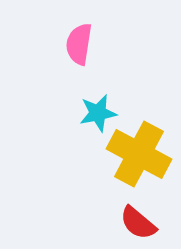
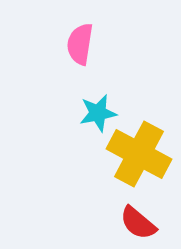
pink semicircle: moved 1 px right
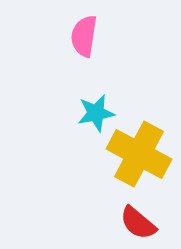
pink semicircle: moved 4 px right, 8 px up
cyan star: moved 2 px left
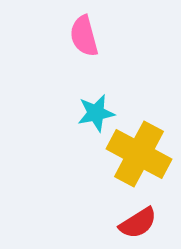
pink semicircle: rotated 24 degrees counterclockwise
red semicircle: rotated 72 degrees counterclockwise
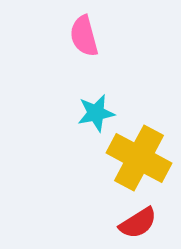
yellow cross: moved 4 px down
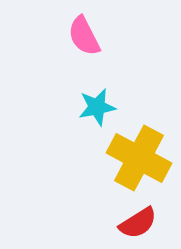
pink semicircle: rotated 12 degrees counterclockwise
cyan star: moved 1 px right, 6 px up
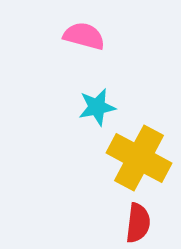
pink semicircle: rotated 132 degrees clockwise
red semicircle: rotated 51 degrees counterclockwise
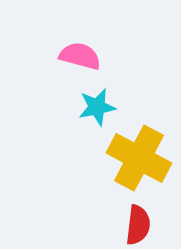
pink semicircle: moved 4 px left, 20 px down
red semicircle: moved 2 px down
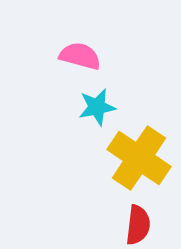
yellow cross: rotated 6 degrees clockwise
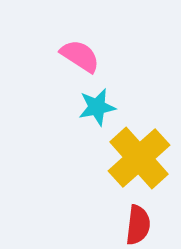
pink semicircle: rotated 18 degrees clockwise
yellow cross: rotated 14 degrees clockwise
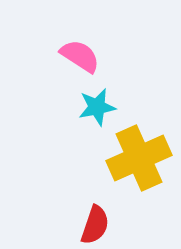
yellow cross: rotated 18 degrees clockwise
red semicircle: moved 43 px left; rotated 12 degrees clockwise
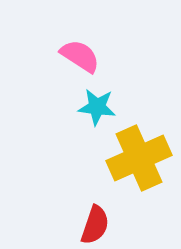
cyan star: rotated 18 degrees clockwise
